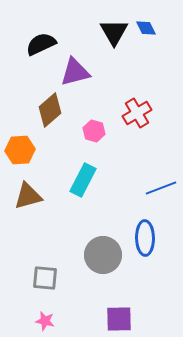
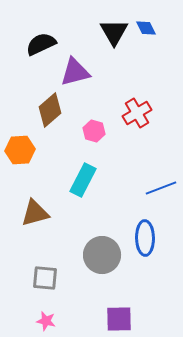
brown triangle: moved 7 px right, 17 px down
gray circle: moved 1 px left
pink star: moved 1 px right
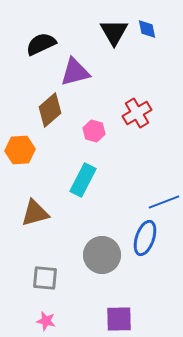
blue diamond: moved 1 px right, 1 px down; rotated 15 degrees clockwise
blue line: moved 3 px right, 14 px down
blue ellipse: rotated 20 degrees clockwise
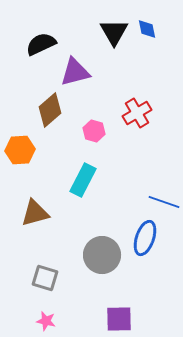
blue line: rotated 40 degrees clockwise
gray square: rotated 12 degrees clockwise
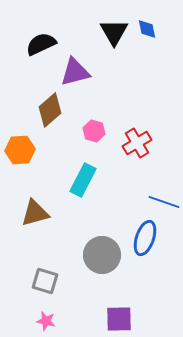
red cross: moved 30 px down
gray square: moved 3 px down
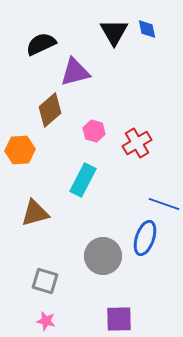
blue line: moved 2 px down
gray circle: moved 1 px right, 1 px down
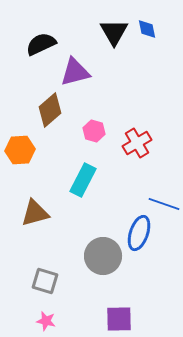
blue ellipse: moved 6 px left, 5 px up
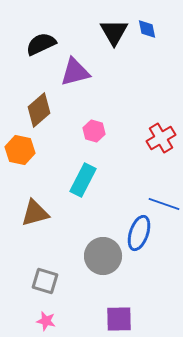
brown diamond: moved 11 px left
red cross: moved 24 px right, 5 px up
orange hexagon: rotated 16 degrees clockwise
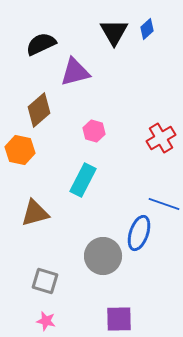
blue diamond: rotated 60 degrees clockwise
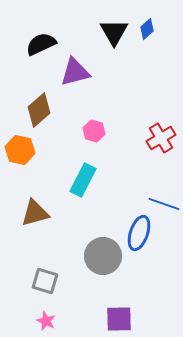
pink star: rotated 12 degrees clockwise
